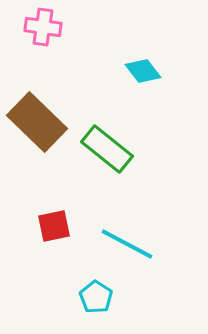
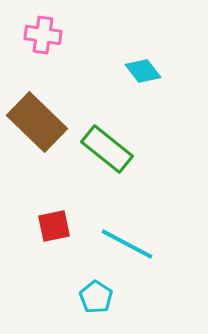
pink cross: moved 8 px down
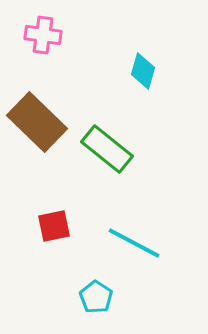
cyan diamond: rotated 54 degrees clockwise
cyan line: moved 7 px right, 1 px up
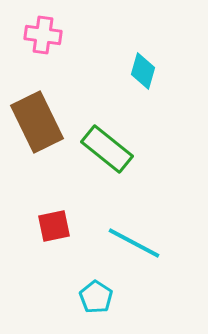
brown rectangle: rotated 20 degrees clockwise
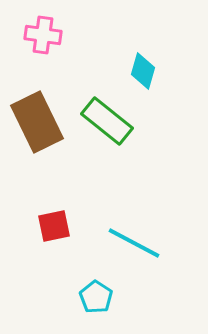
green rectangle: moved 28 px up
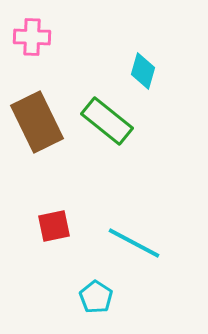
pink cross: moved 11 px left, 2 px down; rotated 6 degrees counterclockwise
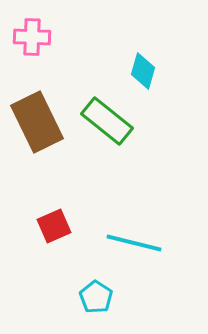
red square: rotated 12 degrees counterclockwise
cyan line: rotated 14 degrees counterclockwise
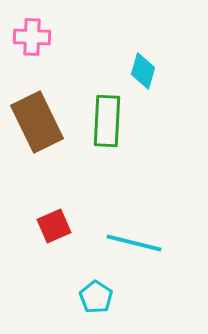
green rectangle: rotated 54 degrees clockwise
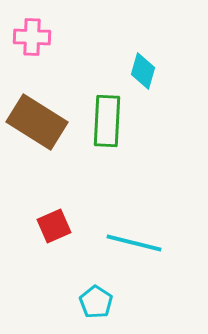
brown rectangle: rotated 32 degrees counterclockwise
cyan pentagon: moved 5 px down
